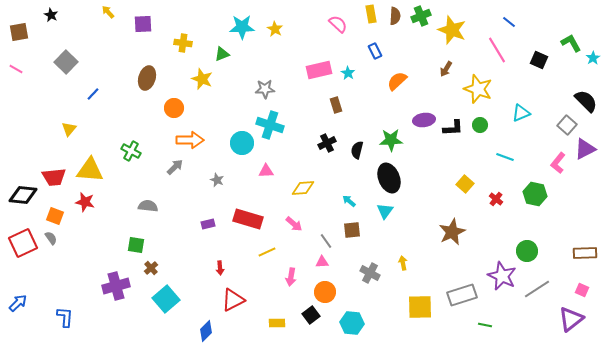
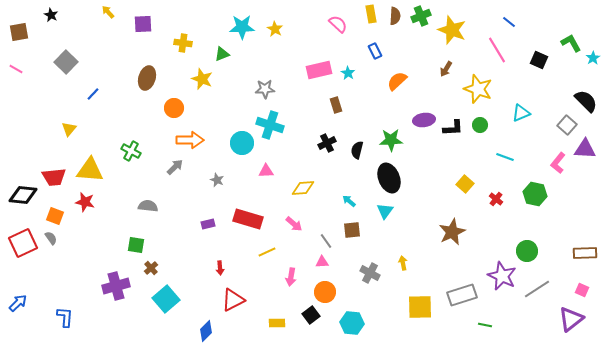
purple triangle at (585, 149): rotated 30 degrees clockwise
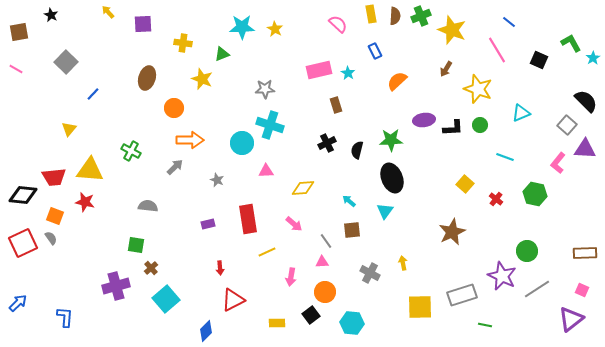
black ellipse at (389, 178): moved 3 px right
red rectangle at (248, 219): rotated 64 degrees clockwise
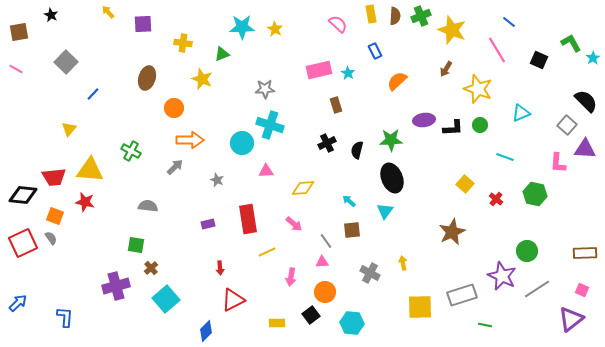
pink L-shape at (558, 163): rotated 35 degrees counterclockwise
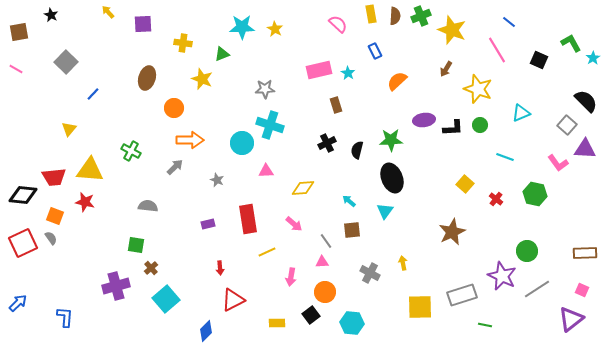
pink L-shape at (558, 163): rotated 40 degrees counterclockwise
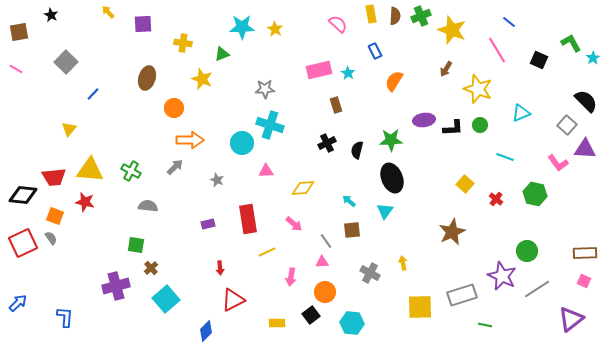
orange semicircle at (397, 81): moved 3 px left; rotated 15 degrees counterclockwise
green cross at (131, 151): moved 20 px down
pink square at (582, 290): moved 2 px right, 9 px up
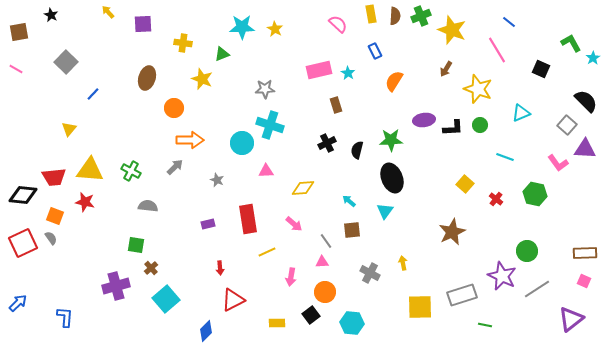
black square at (539, 60): moved 2 px right, 9 px down
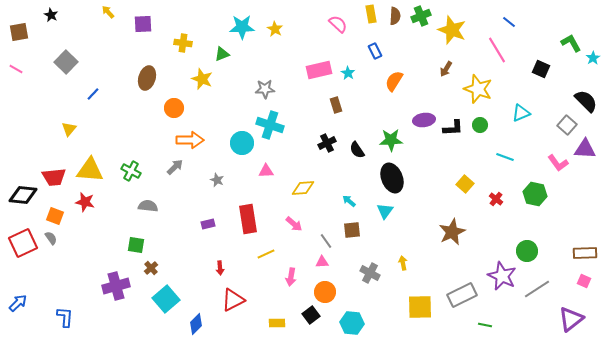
black semicircle at (357, 150): rotated 48 degrees counterclockwise
yellow line at (267, 252): moved 1 px left, 2 px down
gray rectangle at (462, 295): rotated 8 degrees counterclockwise
blue diamond at (206, 331): moved 10 px left, 7 px up
